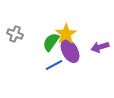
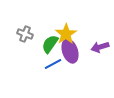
gray cross: moved 10 px right
green semicircle: moved 1 px left, 2 px down
purple ellipse: rotated 10 degrees clockwise
blue line: moved 1 px left, 1 px up
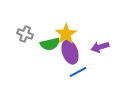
green semicircle: rotated 138 degrees counterclockwise
purple ellipse: moved 1 px down
blue line: moved 25 px right, 8 px down
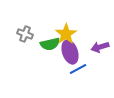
blue line: moved 3 px up
